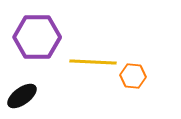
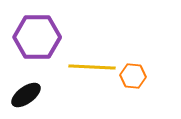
yellow line: moved 1 px left, 5 px down
black ellipse: moved 4 px right, 1 px up
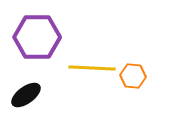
yellow line: moved 1 px down
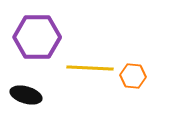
yellow line: moved 2 px left
black ellipse: rotated 52 degrees clockwise
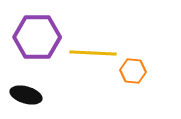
yellow line: moved 3 px right, 15 px up
orange hexagon: moved 5 px up
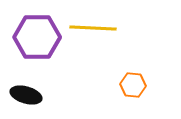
yellow line: moved 25 px up
orange hexagon: moved 14 px down
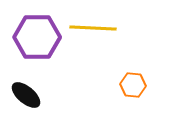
black ellipse: rotated 24 degrees clockwise
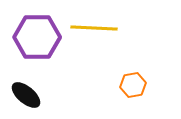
yellow line: moved 1 px right
orange hexagon: rotated 15 degrees counterclockwise
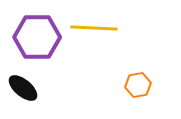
orange hexagon: moved 5 px right
black ellipse: moved 3 px left, 7 px up
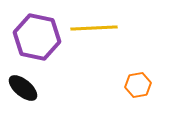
yellow line: rotated 6 degrees counterclockwise
purple hexagon: rotated 12 degrees clockwise
